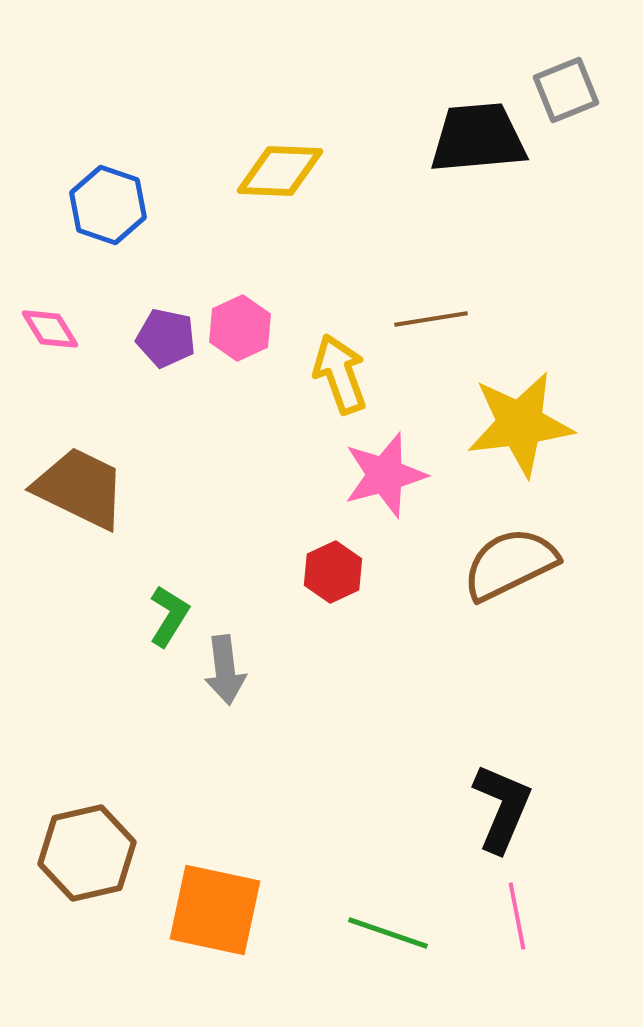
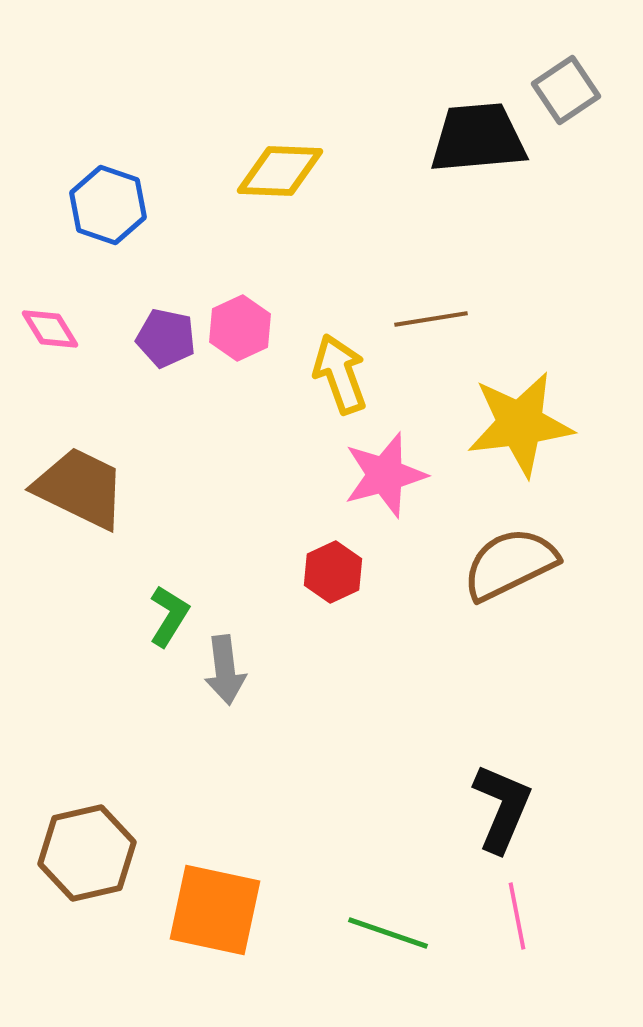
gray square: rotated 12 degrees counterclockwise
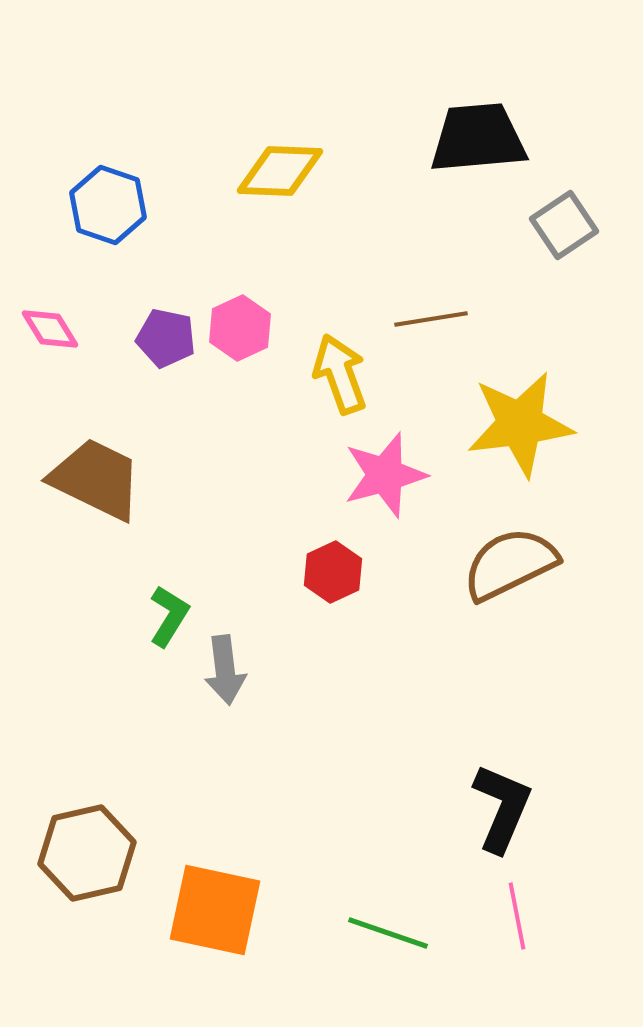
gray square: moved 2 px left, 135 px down
brown trapezoid: moved 16 px right, 9 px up
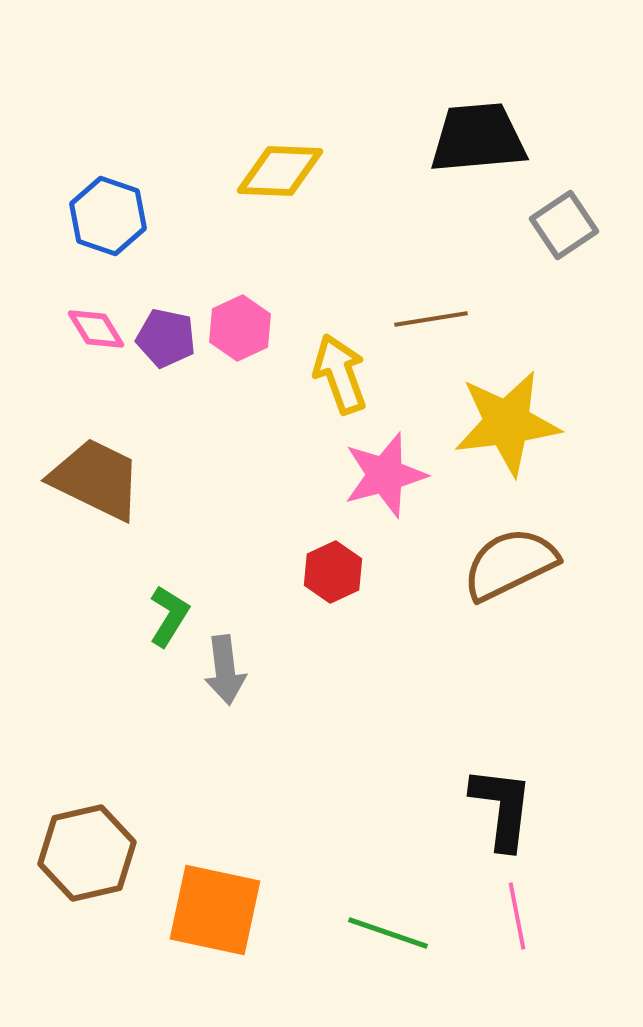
blue hexagon: moved 11 px down
pink diamond: moved 46 px right
yellow star: moved 13 px left, 1 px up
black L-shape: rotated 16 degrees counterclockwise
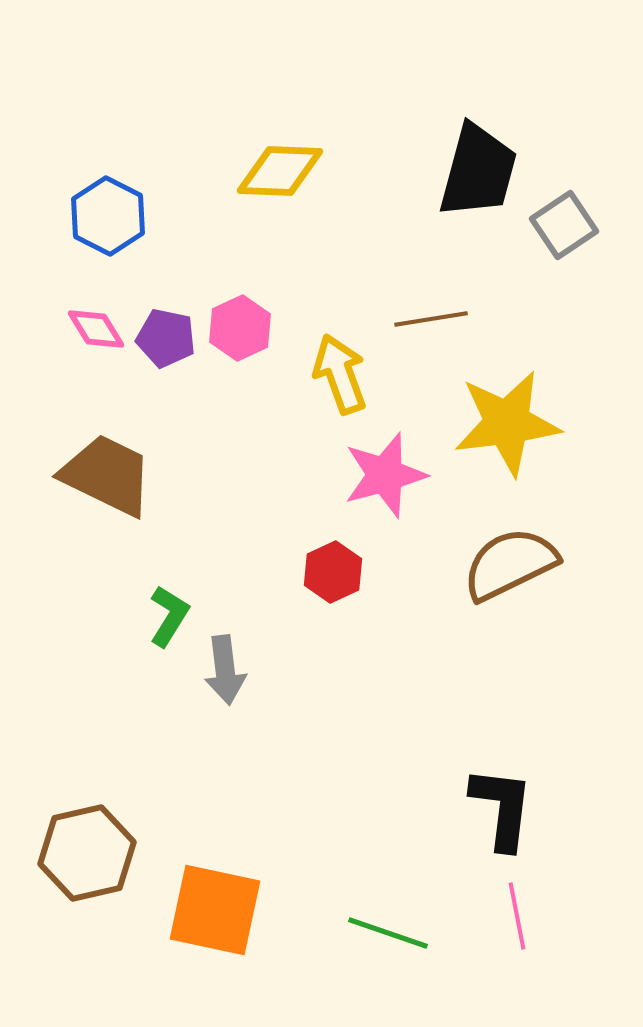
black trapezoid: moved 33 px down; rotated 110 degrees clockwise
blue hexagon: rotated 8 degrees clockwise
brown trapezoid: moved 11 px right, 4 px up
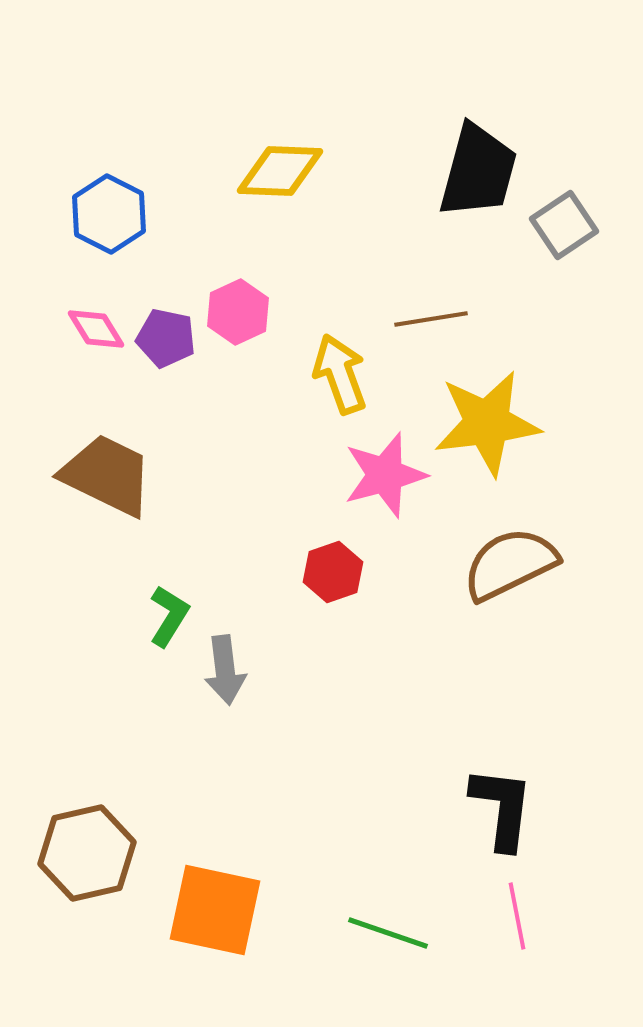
blue hexagon: moved 1 px right, 2 px up
pink hexagon: moved 2 px left, 16 px up
yellow star: moved 20 px left
red hexagon: rotated 6 degrees clockwise
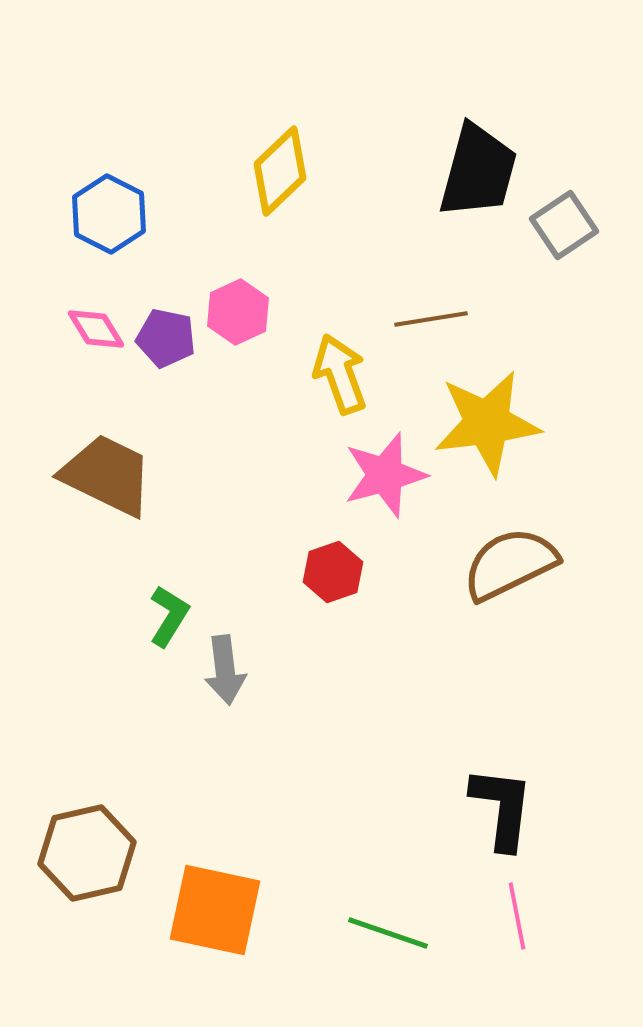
yellow diamond: rotated 46 degrees counterclockwise
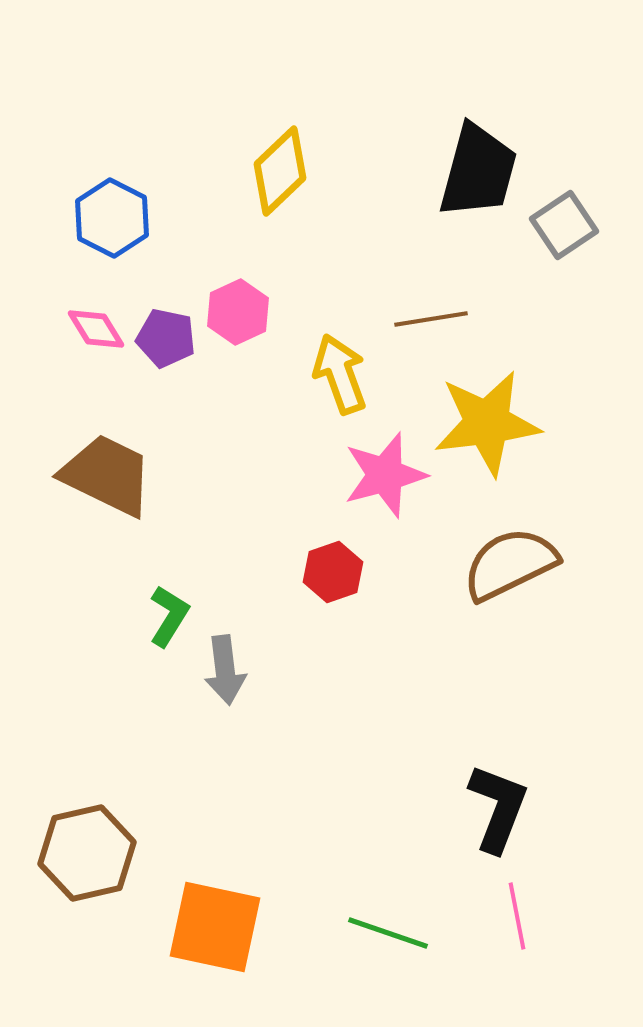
blue hexagon: moved 3 px right, 4 px down
black L-shape: moved 4 px left; rotated 14 degrees clockwise
orange square: moved 17 px down
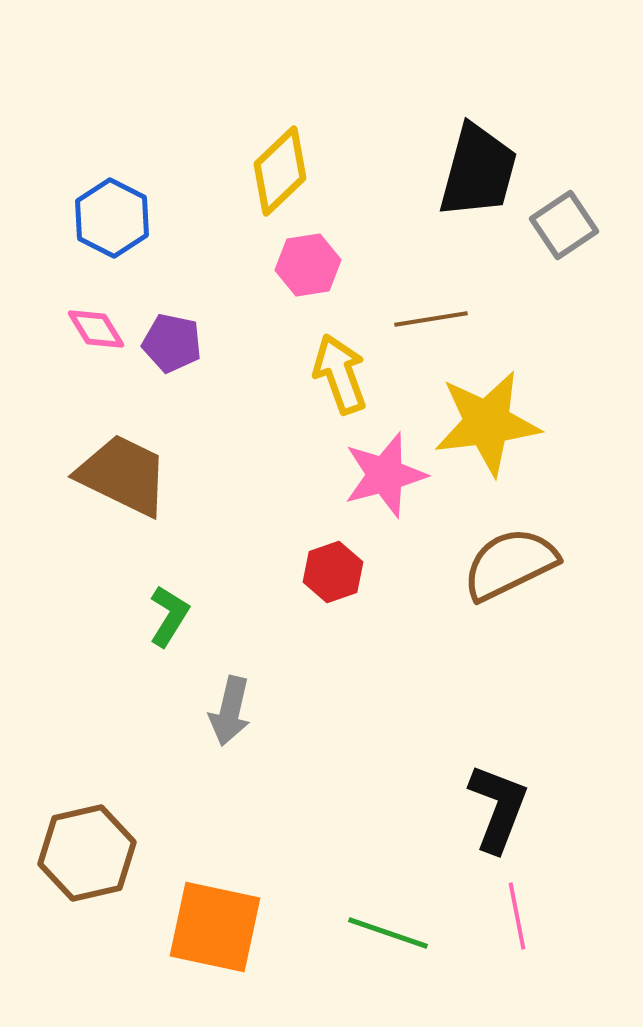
pink hexagon: moved 70 px right, 47 px up; rotated 16 degrees clockwise
purple pentagon: moved 6 px right, 5 px down
brown trapezoid: moved 16 px right
gray arrow: moved 5 px right, 41 px down; rotated 20 degrees clockwise
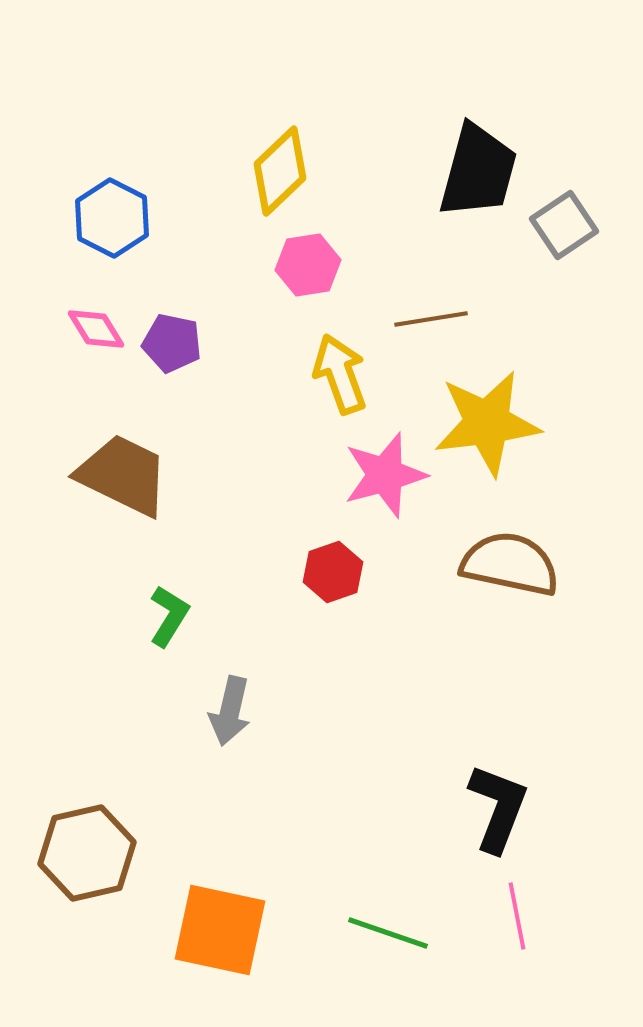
brown semicircle: rotated 38 degrees clockwise
orange square: moved 5 px right, 3 px down
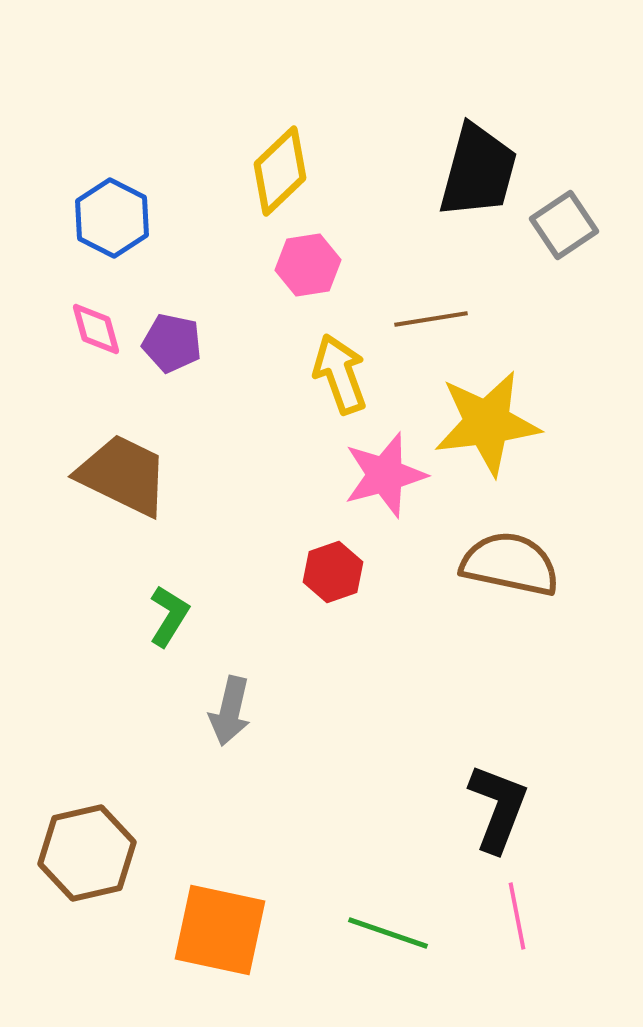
pink diamond: rotated 16 degrees clockwise
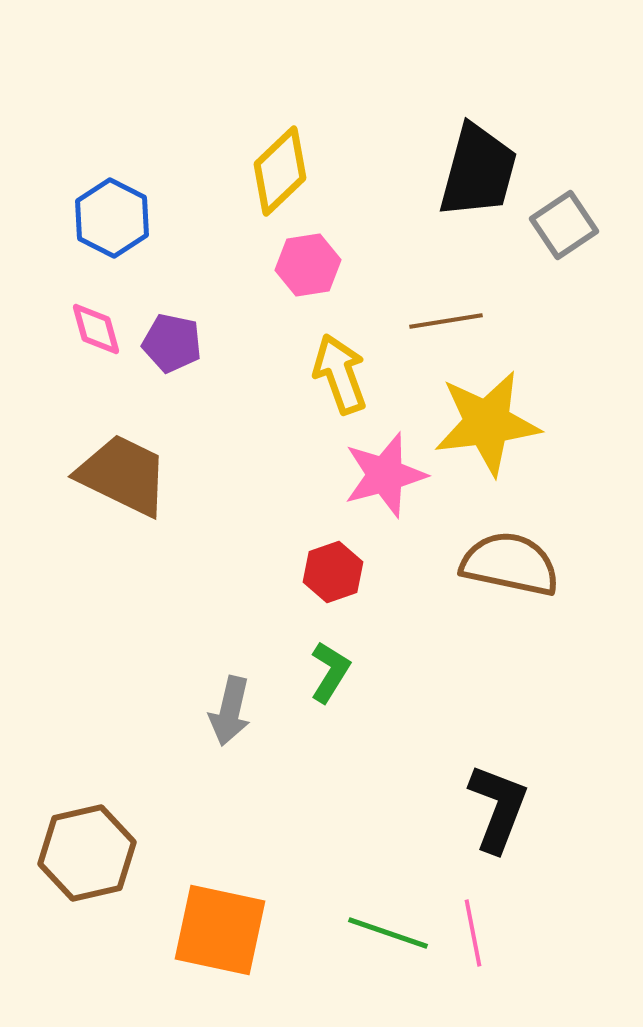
brown line: moved 15 px right, 2 px down
green L-shape: moved 161 px right, 56 px down
pink line: moved 44 px left, 17 px down
